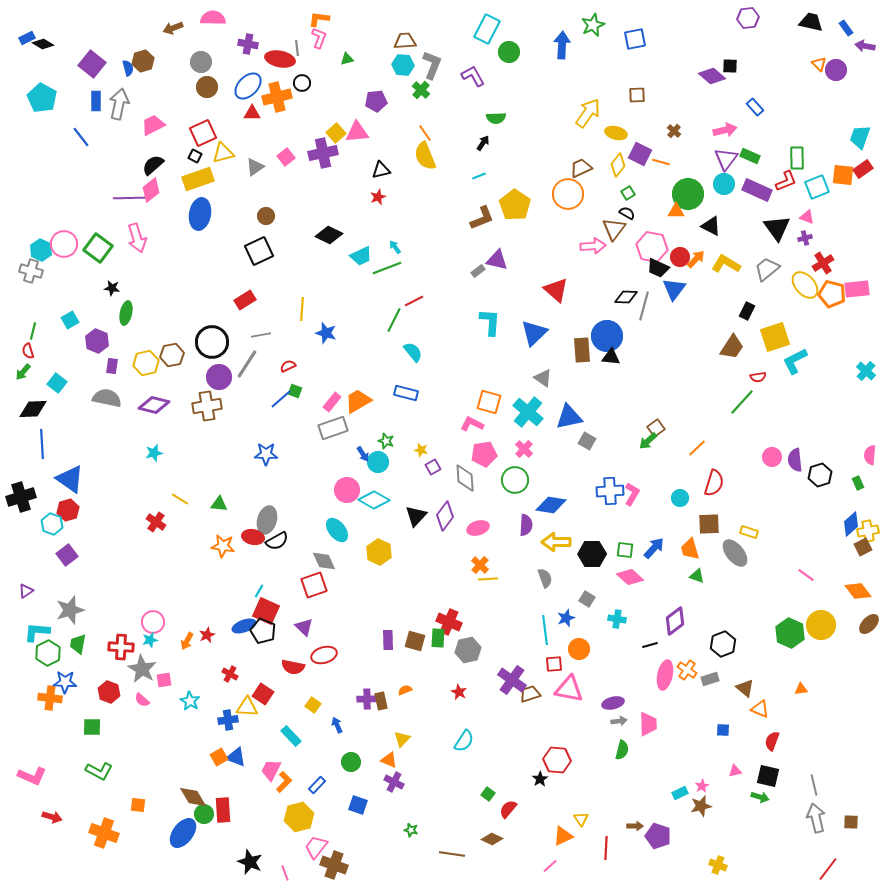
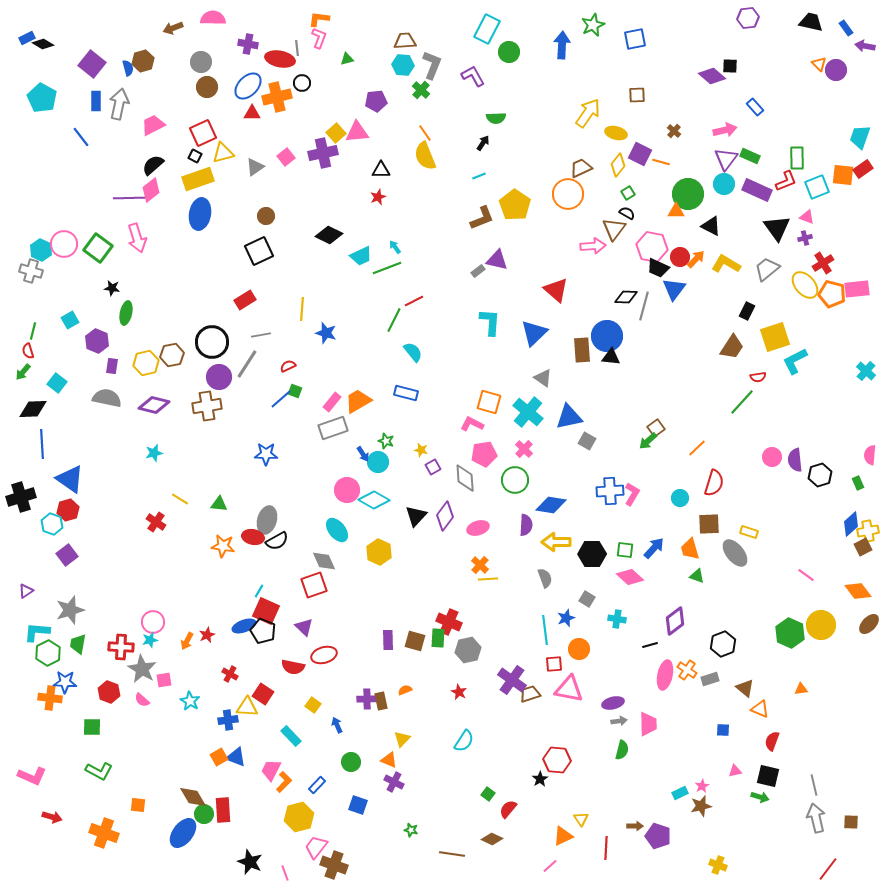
black triangle at (381, 170): rotated 12 degrees clockwise
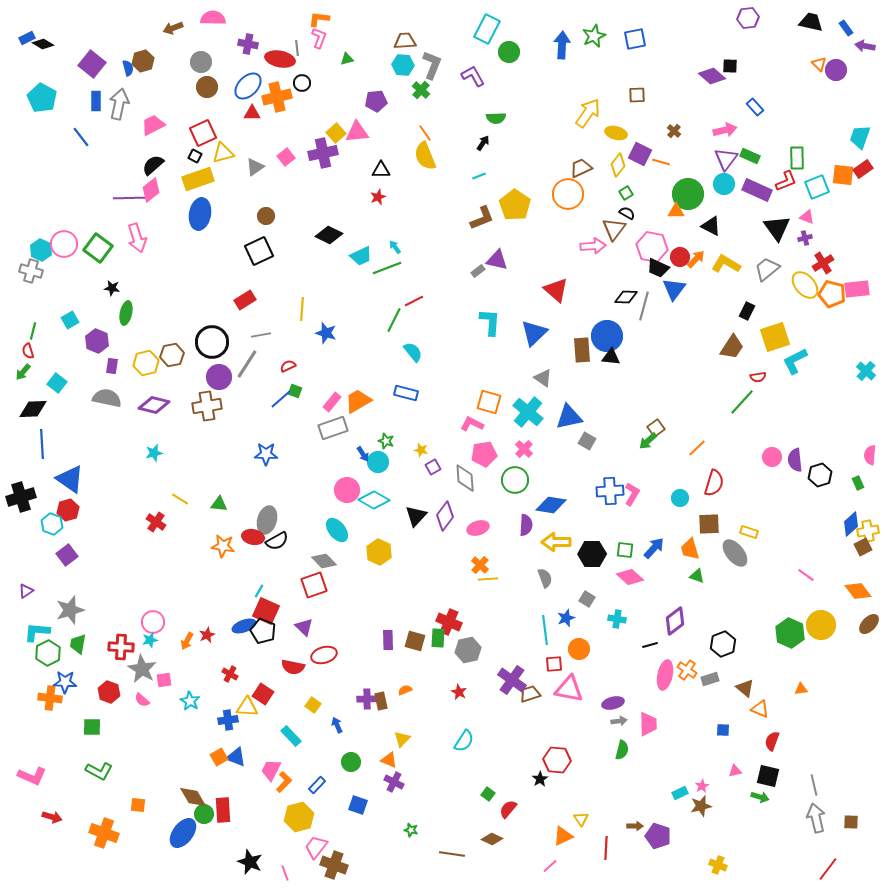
green star at (593, 25): moved 1 px right, 11 px down
green square at (628, 193): moved 2 px left
gray diamond at (324, 561): rotated 20 degrees counterclockwise
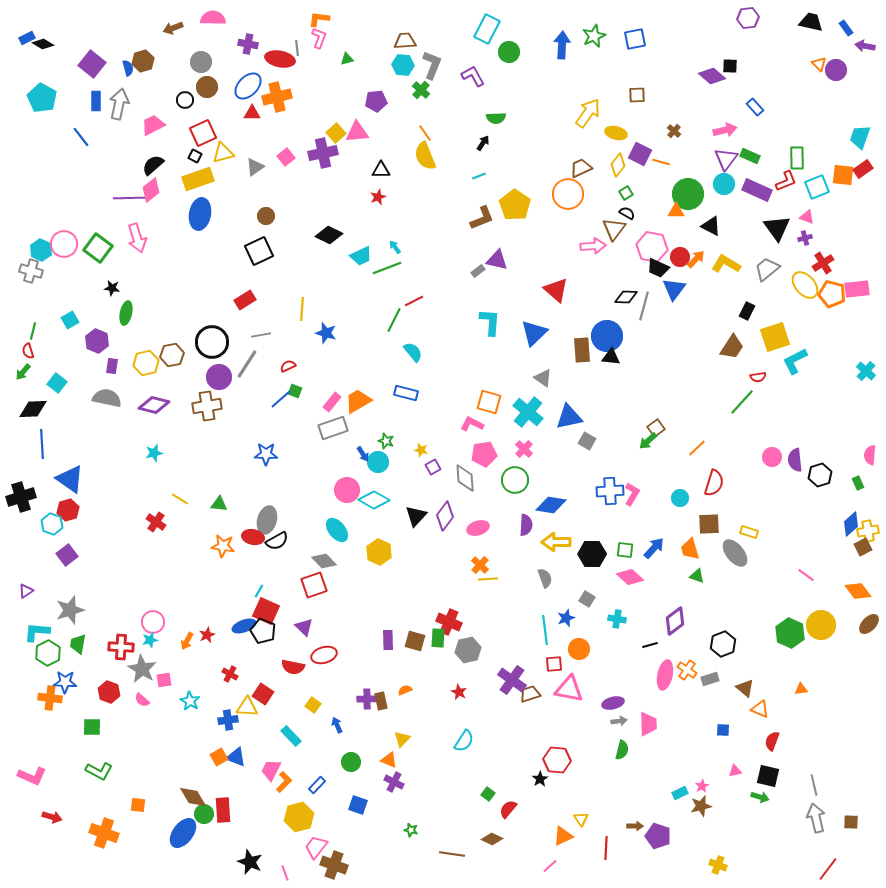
black circle at (302, 83): moved 117 px left, 17 px down
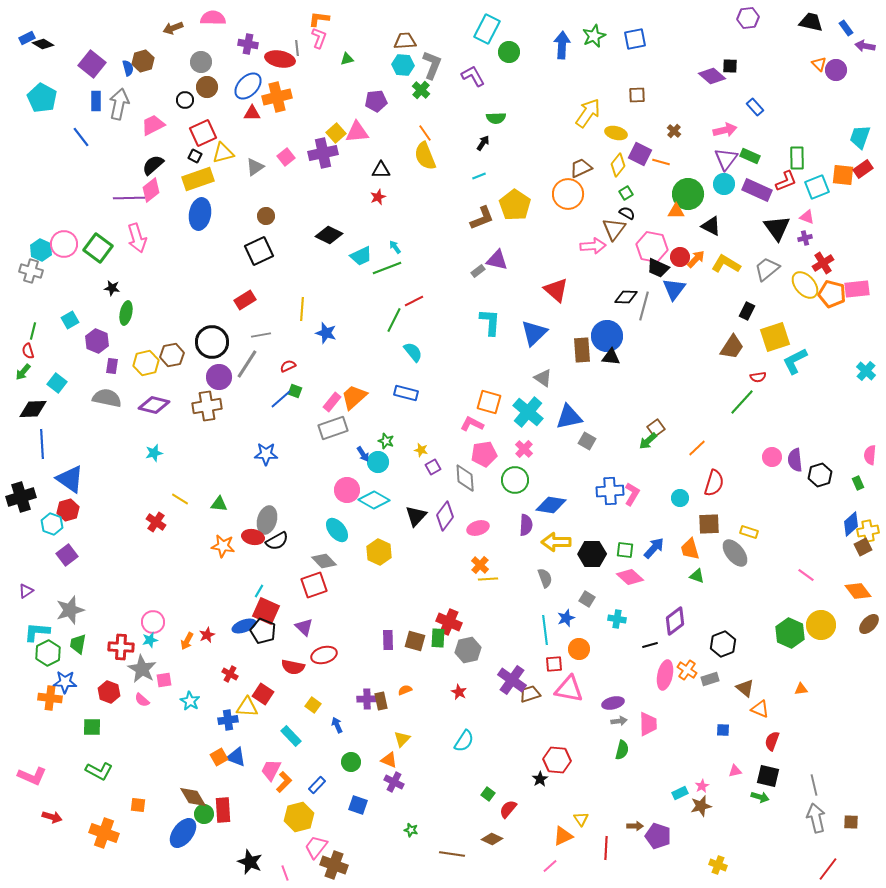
orange trapezoid at (358, 401): moved 4 px left, 4 px up; rotated 12 degrees counterclockwise
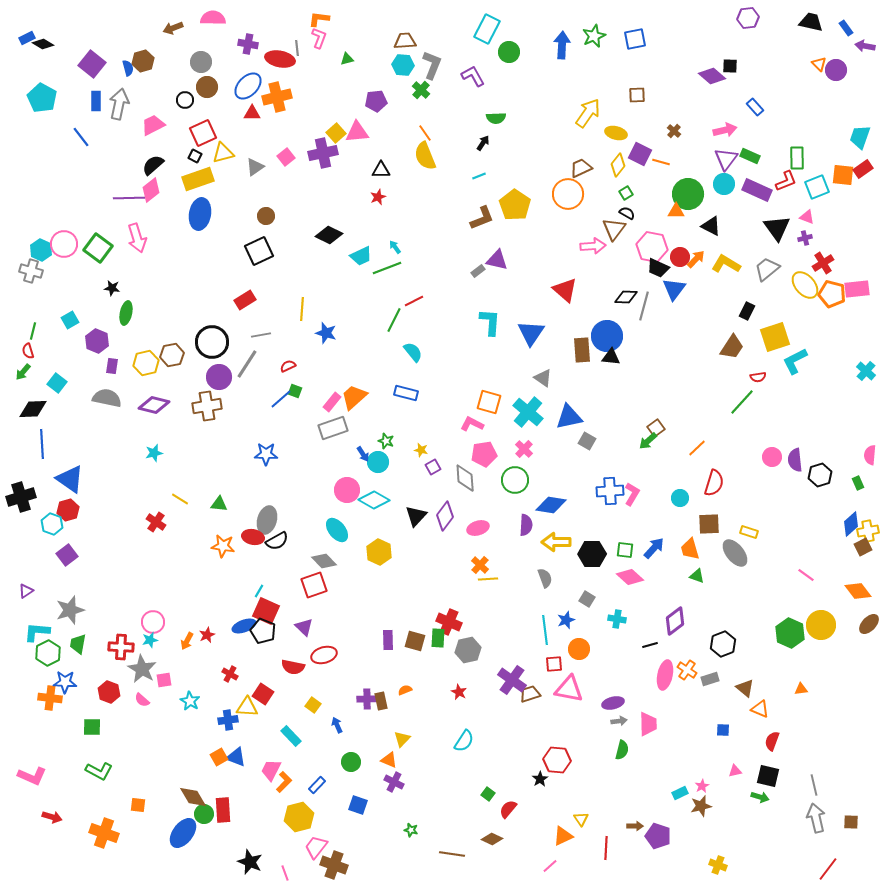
red triangle at (556, 290): moved 9 px right
blue triangle at (534, 333): moved 3 px left; rotated 12 degrees counterclockwise
blue star at (566, 618): moved 2 px down
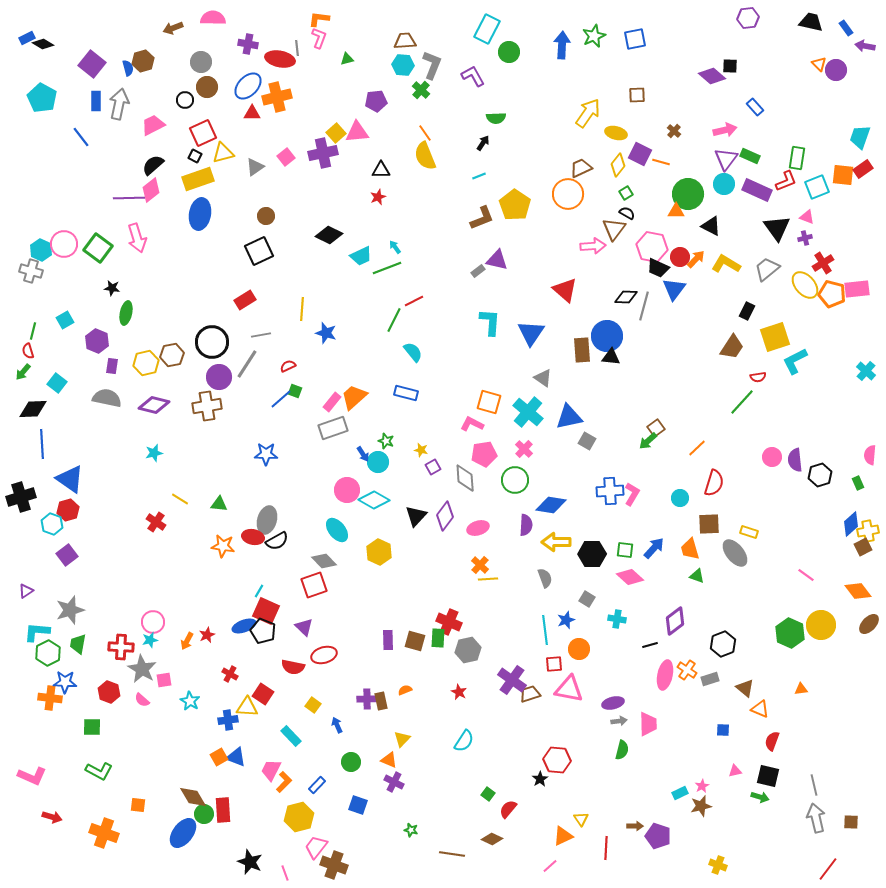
green rectangle at (797, 158): rotated 10 degrees clockwise
cyan square at (70, 320): moved 5 px left
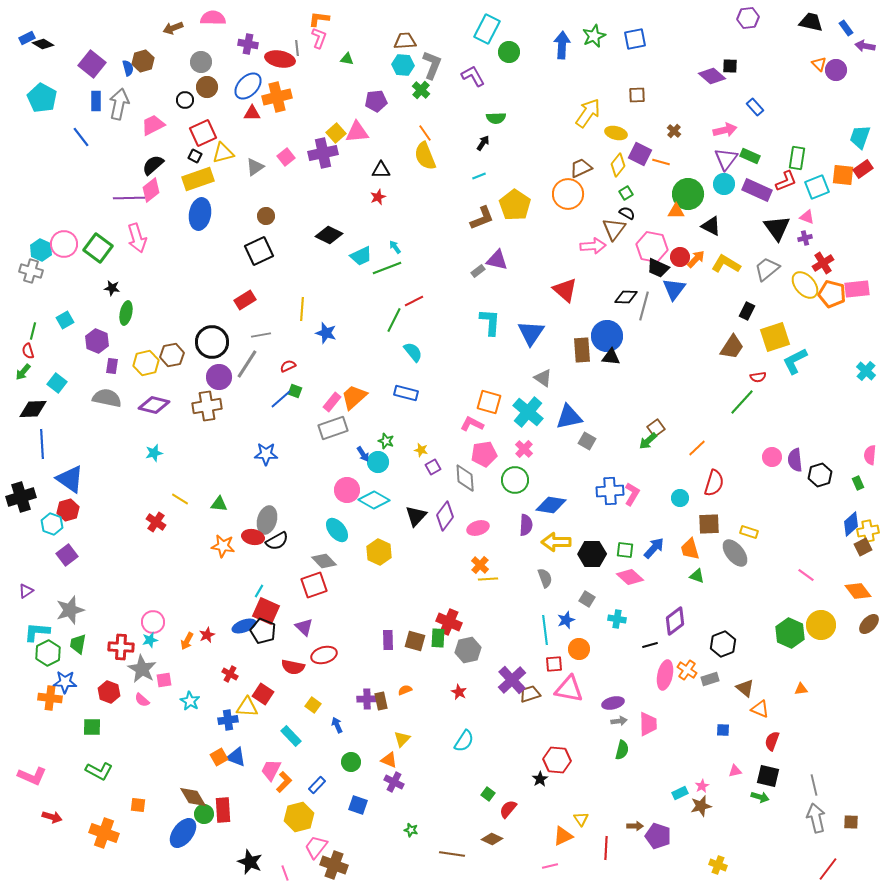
green triangle at (347, 59): rotated 24 degrees clockwise
purple cross at (512, 680): rotated 12 degrees clockwise
pink line at (550, 866): rotated 28 degrees clockwise
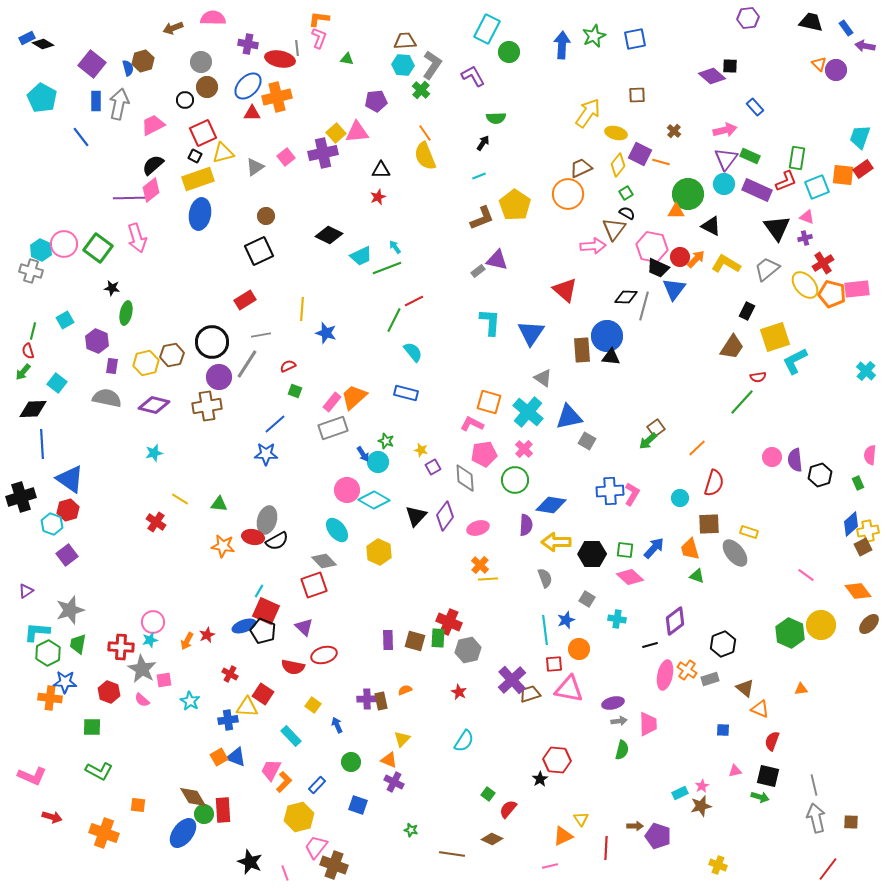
gray L-shape at (432, 65): rotated 12 degrees clockwise
blue line at (281, 399): moved 6 px left, 25 px down
